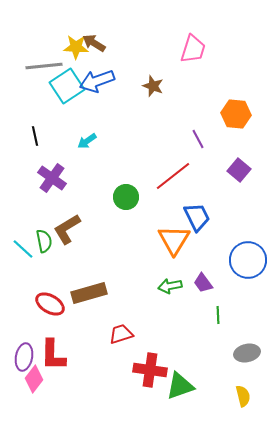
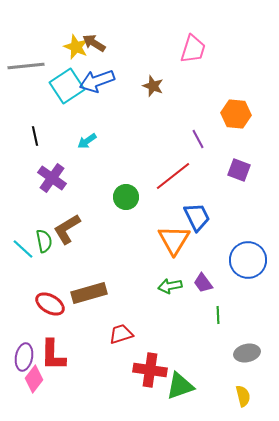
yellow star: rotated 20 degrees clockwise
gray line: moved 18 px left
purple square: rotated 20 degrees counterclockwise
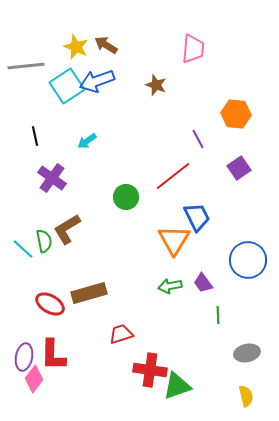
brown arrow: moved 12 px right, 2 px down
pink trapezoid: rotated 12 degrees counterclockwise
brown star: moved 3 px right, 1 px up
purple square: moved 2 px up; rotated 35 degrees clockwise
green triangle: moved 3 px left
yellow semicircle: moved 3 px right
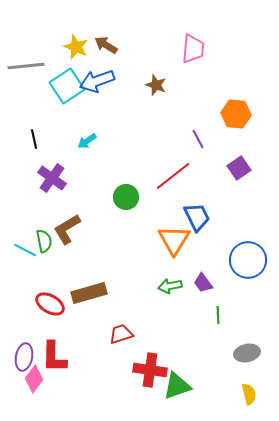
black line: moved 1 px left, 3 px down
cyan line: moved 2 px right, 1 px down; rotated 15 degrees counterclockwise
red L-shape: moved 1 px right, 2 px down
yellow semicircle: moved 3 px right, 2 px up
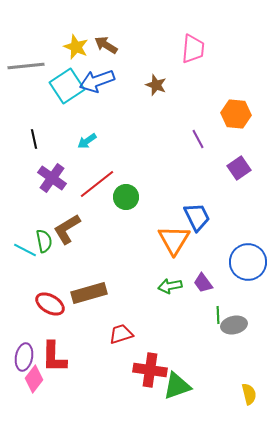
red line: moved 76 px left, 8 px down
blue circle: moved 2 px down
gray ellipse: moved 13 px left, 28 px up
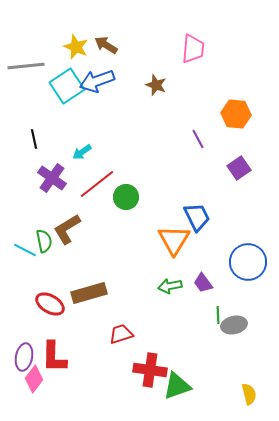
cyan arrow: moved 5 px left, 11 px down
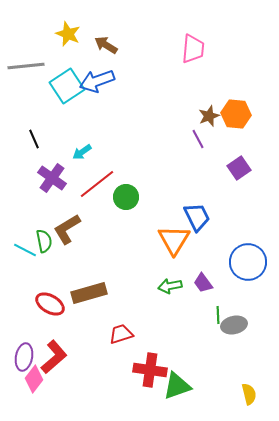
yellow star: moved 8 px left, 13 px up
brown star: moved 53 px right, 31 px down; rotated 30 degrees clockwise
black line: rotated 12 degrees counterclockwise
red L-shape: rotated 132 degrees counterclockwise
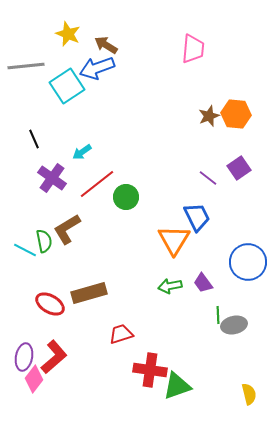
blue arrow: moved 13 px up
purple line: moved 10 px right, 39 px down; rotated 24 degrees counterclockwise
